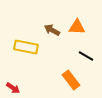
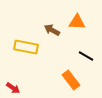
orange triangle: moved 5 px up
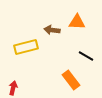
brown arrow: rotated 21 degrees counterclockwise
yellow rectangle: rotated 25 degrees counterclockwise
red arrow: rotated 112 degrees counterclockwise
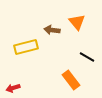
orange triangle: rotated 48 degrees clockwise
black line: moved 1 px right, 1 px down
red arrow: rotated 120 degrees counterclockwise
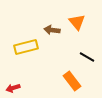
orange rectangle: moved 1 px right, 1 px down
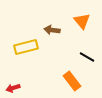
orange triangle: moved 5 px right, 1 px up
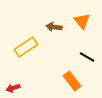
brown arrow: moved 2 px right, 3 px up
yellow rectangle: rotated 20 degrees counterclockwise
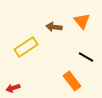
black line: moved 1 px left
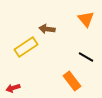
orange triangle: moved 4 px right, 2 px up
brown arrow: moved 7 px left, 2 px down
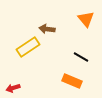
yellow rectangle: moved 2 px right
black line: moved 5 px left
orange rectangle: rotated 30 degrees counterclockwise
